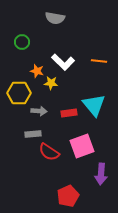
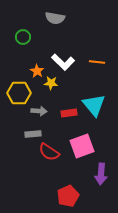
green circle: moved 1 px right, 5 px up
orange line: moved 2 px left, 1 px down
orange star: rotated 16 degrees clockwise
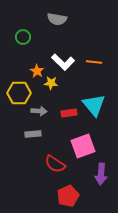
gray semicircle: moved 2 px right, 1 px down
orange line: moved 3 px left
pink square: moved 1 px right
red semicircle: moved 6 px right, 12 px down
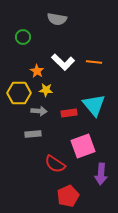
yellow star: moved 5 px left, 7 px down
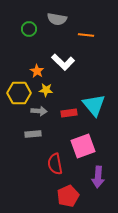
green circle: moved 6 px right, 8 px up
orange line: moved 8 px left, 27 px up
red semicircle: rotated 45 degrees clockwise
purple arrow: moved 3 px left, 3 px down
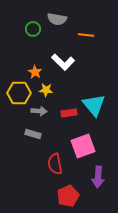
green circle: moved 4 px right
orange star: moved 2 px left, 1 px down
gray rectangle: rotated 21 degrees clockwise
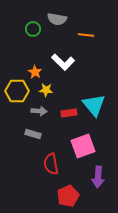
yellow hexagon: moved 2 px left, 2 px up
red semicircle: moved 4 px left
